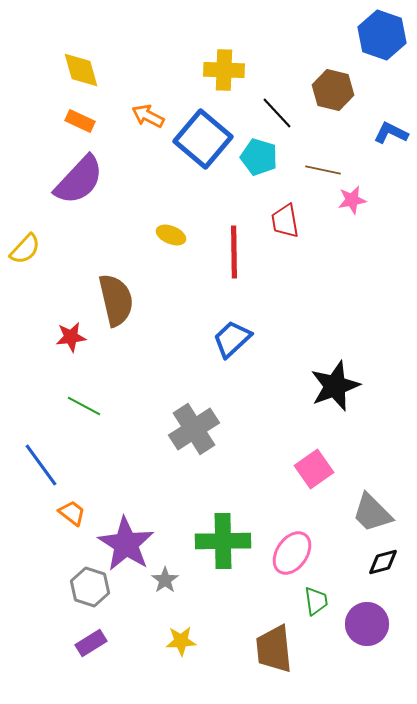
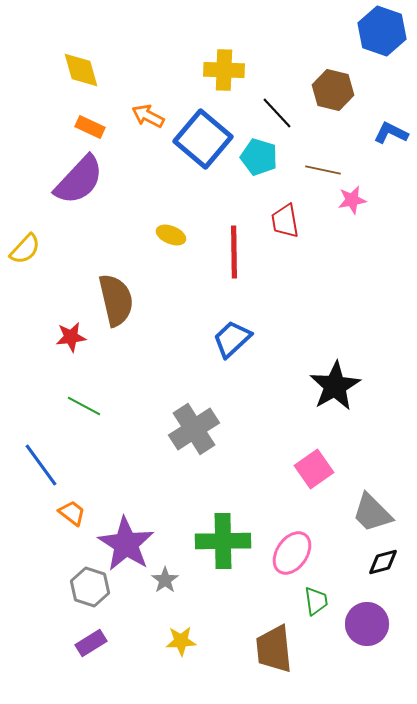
blue hexagon: moved 4 px up
orange rectangle: moved 10 px right, 6 px down
black star: rotated 9 degrees counterclockwise
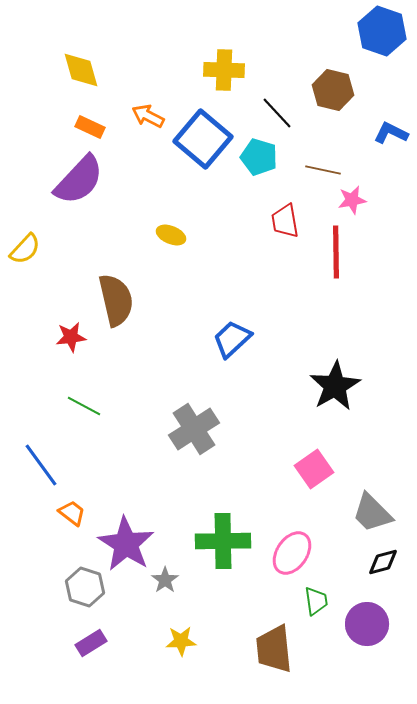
red line: moved 102 px right
gray hexagon: moved 5 px left
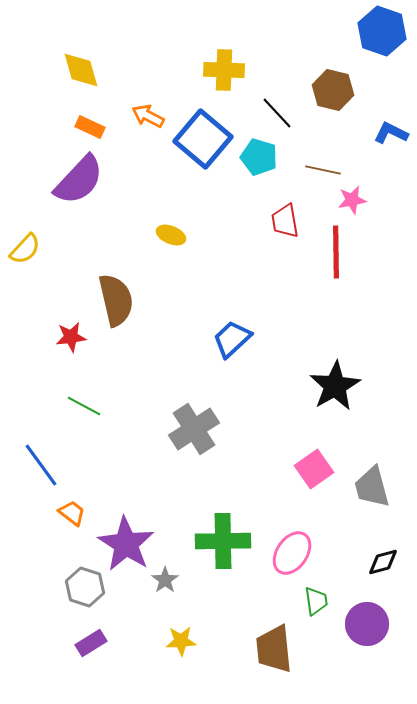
gray trapezoid: moved 26 px up; rotated 30 degrees clockwise
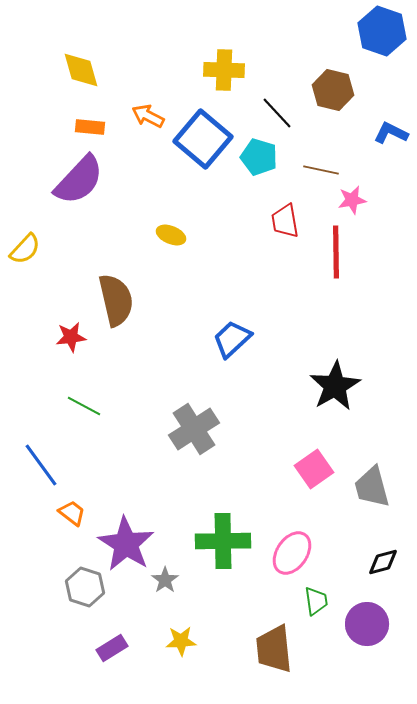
orange rectangle: rotated 20 degrees counterclockwise
brown line: moved 2 px left
purple rectangle: moved 21 px right, 5 px down
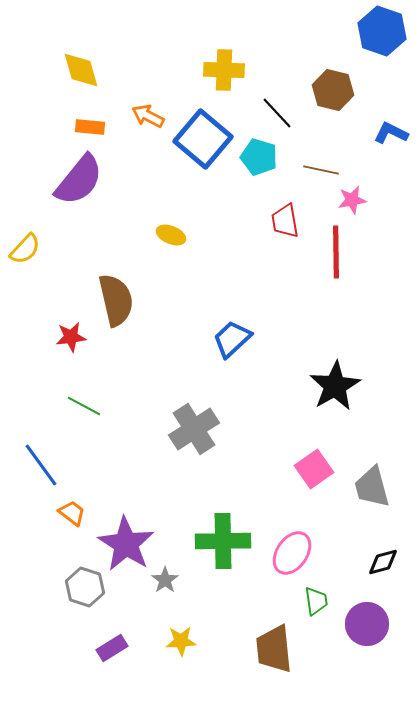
purple semicircle: rotated 4 degrees counterclockwise
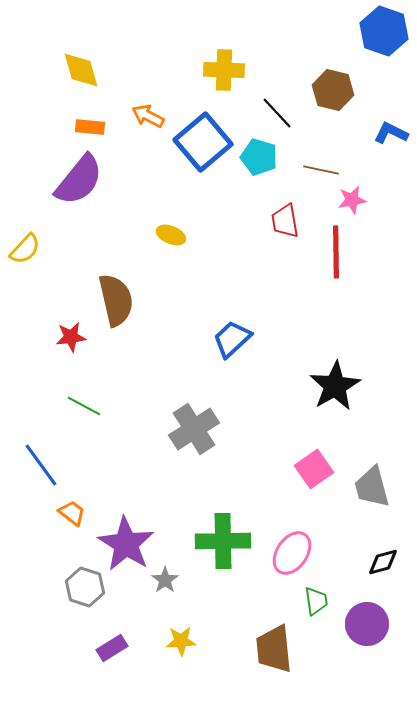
blue hexagon: moved 2 px right
blue square: moved 3 px down; rotated 10 degrees clockwise
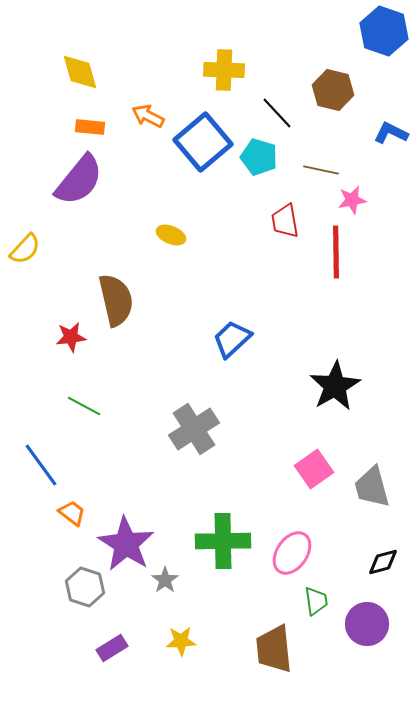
yellow diamond: moved 1 px left, 2 px down
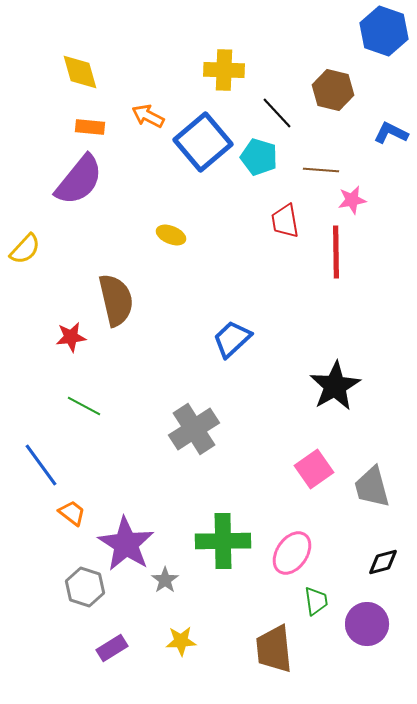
brown line: rotated 8 degrees counterclockwise
